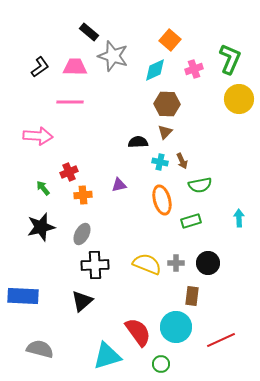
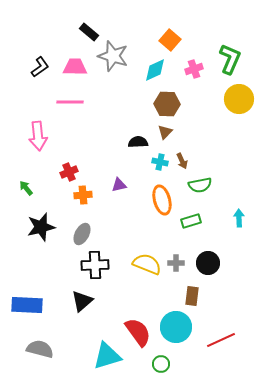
pink arrow: rotated 80 degrees clockwise
green arrow: moved 17 px left
blue rectangle: moved 4 px right, 9 px down
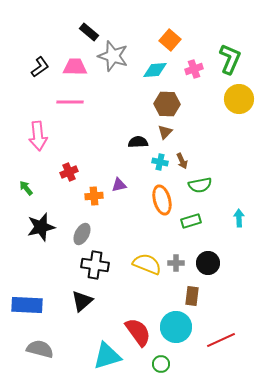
cyan diamond: rotated 20 degrees clockwise
orange cross: moved 11 px right, 1 px down
black cross: rotated 12 degrees clockwise
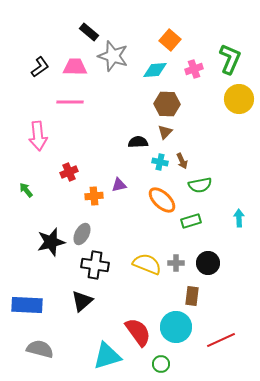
green arrow: moved 2 px down
orange ellipse: rotated 32 degrees counterclockwise
black star: moved 10 px right, 15 px down
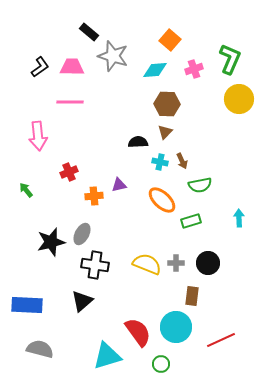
pink trapezoid: moved 3 px left
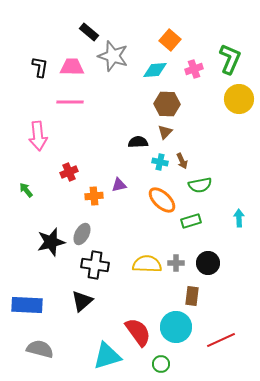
black L-shape: rotated 45 degrees counterclockwise
yellow semicircle: rotated 20 degrees counterclockwise
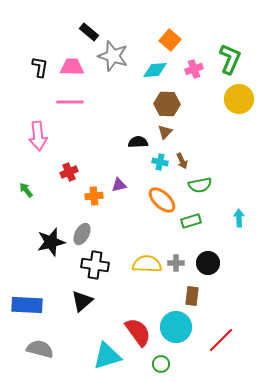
red line: rotated 20 degrees counterclockwise
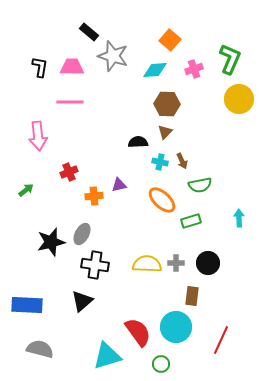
green arrow: rotated 91 degrees clockwise
red line: rotated 20 degrees counterclockwise
